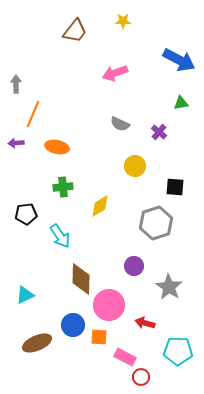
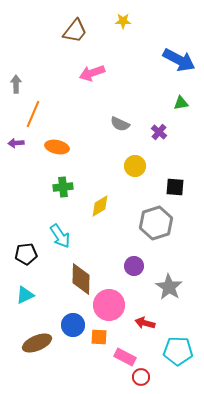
pink arrow: moved 23 px left
black pentagon: moved 40 px down
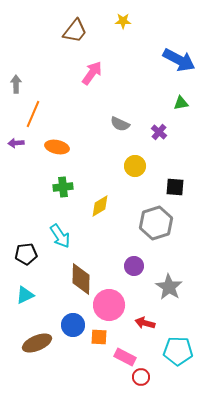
pink arrow: rotated 145 degrees clockwise
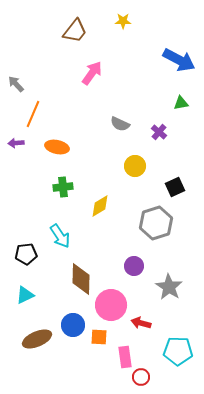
gray arrow: rotated 42 degrees counterclockwise
black square: rotated 30 degrees counterclockwise
pink circle: moved 2 px right
red arrow: moved 4 px left
brown ellipse: moved 4 px up
pink rectangle: rotated 55 degrees clockwise
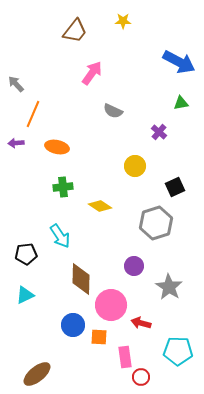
blue arrow: moved 2 px down
gray semicircle: moved 7 px left, 13 px up
yellow diamond: rotated 65 degrees clockwise
brown ellipse: moved 35 px down; rotated 16 degrees counterclockwise
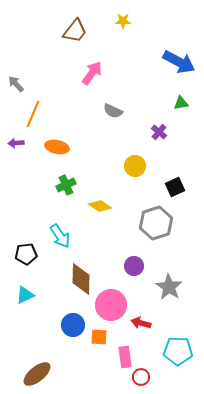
green cross: moved 3 px right, 2 px up; rotated 18 degrees counterclockwise
